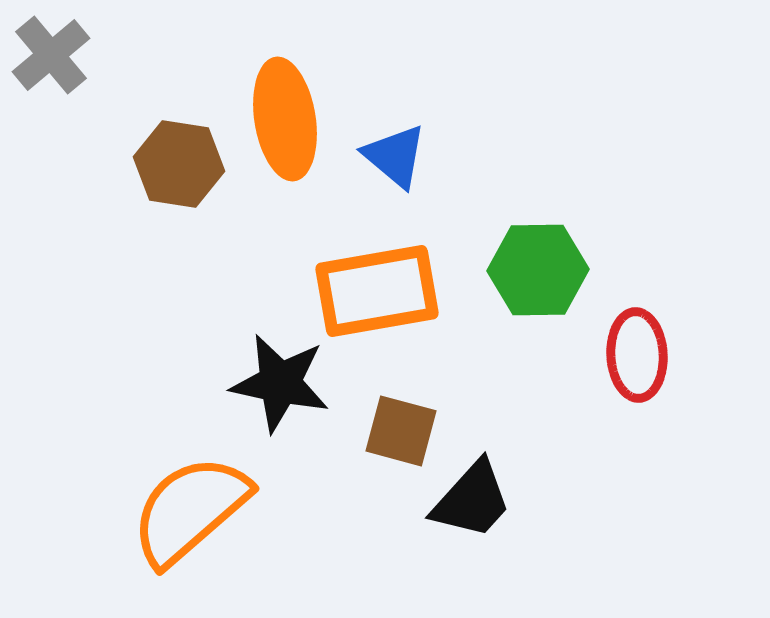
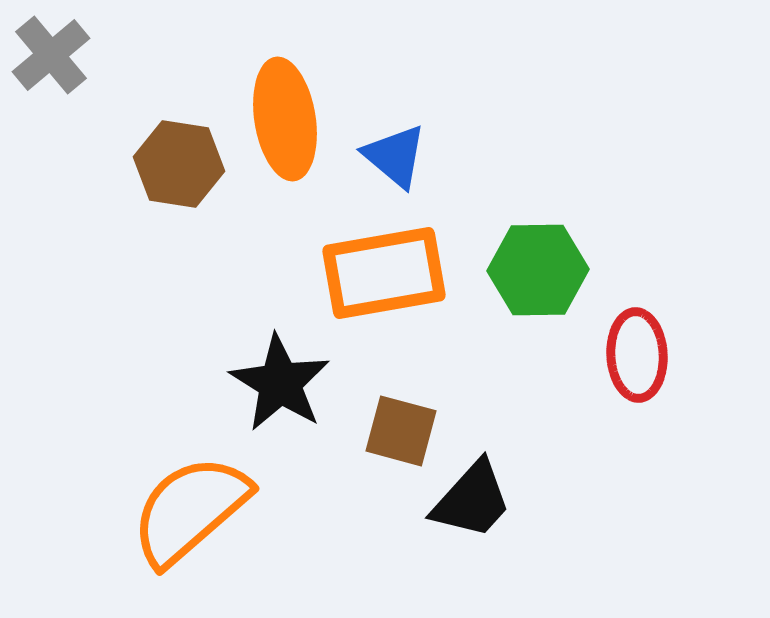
orange rectangle: moved 7 px right, 18 px up
black star: rotated 20 degrees clockwise
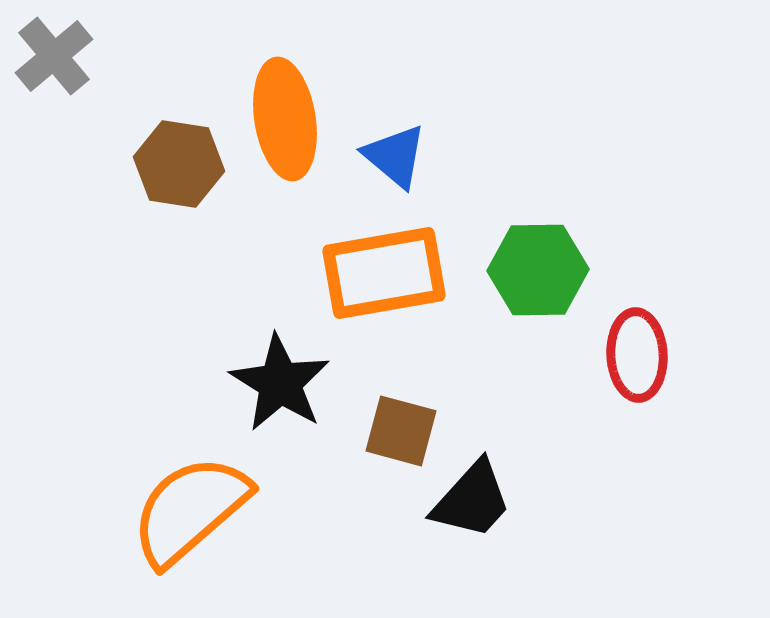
gray cross: moved 3 px right, 1 px down
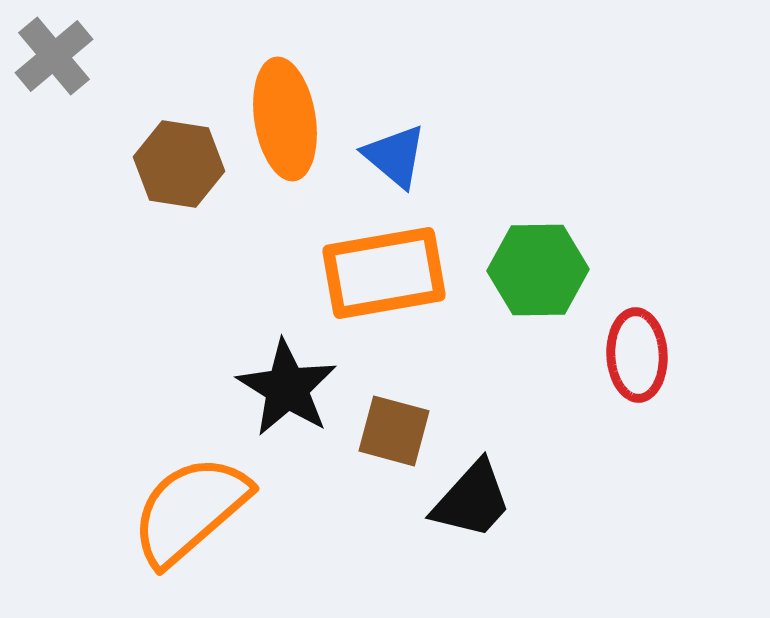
black star: moved 7 px right, 5 px down
brown square: moved 7 px left
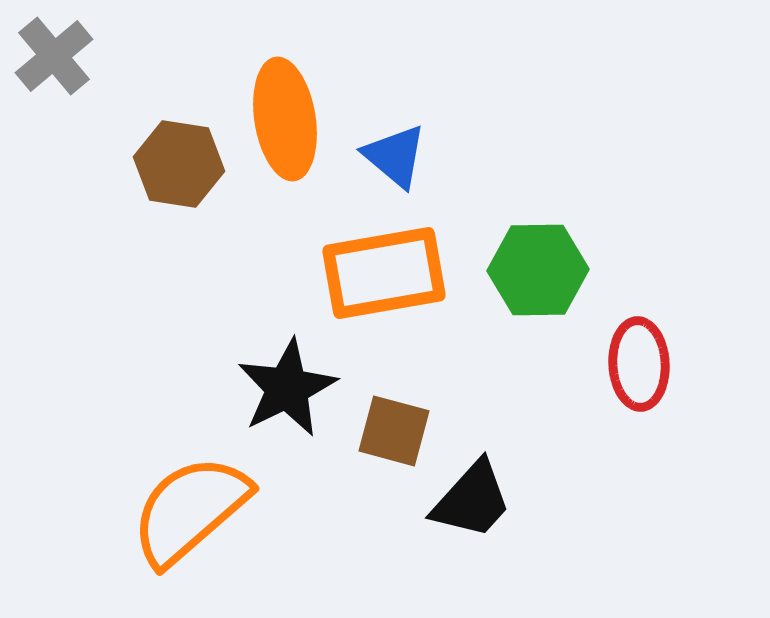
red ellipse: moved 2 px right, 9 px down
black star: rotated 14 degrees clockwise
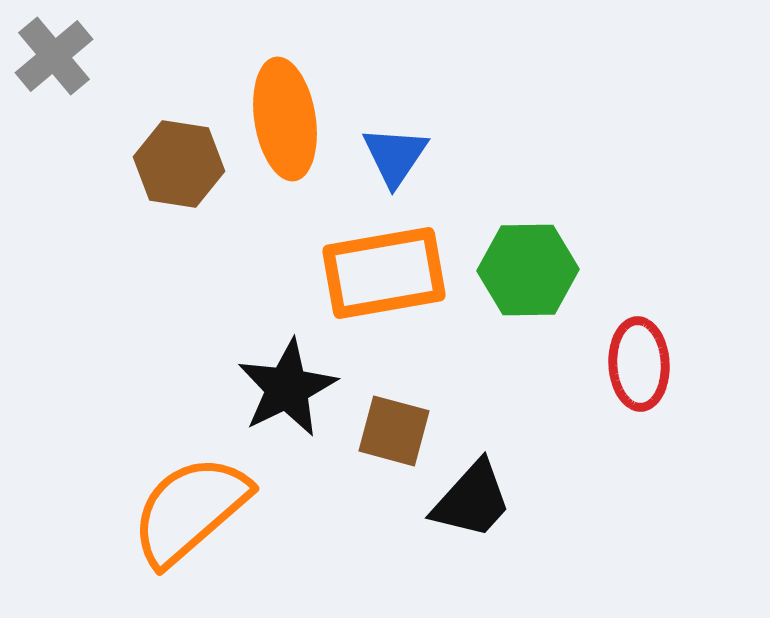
blue triangle: rotated 24 degrees clockwise
green hexagon: moved 10 px left
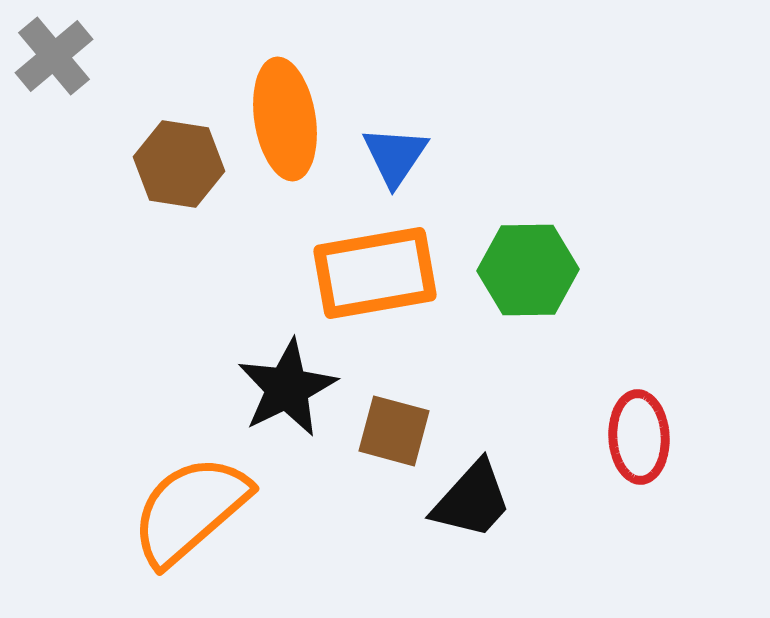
orange rectangle: moved 9 px left
red ellipse: moved 73 px down
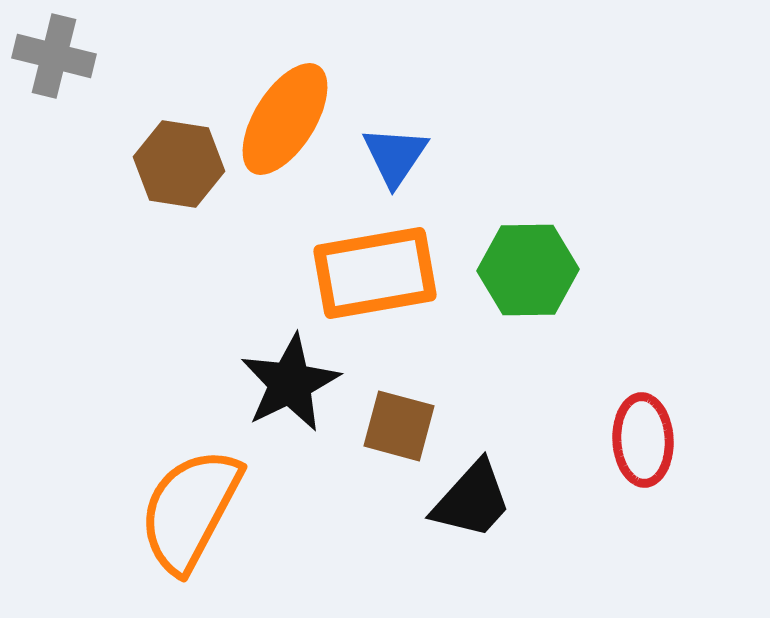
gray cross: rotated 36 degrees counterclockwise
orange ellipse: rotated 41 degrees clockwise
black star: moved 3 px right, 5 px up
brown square: moved 5 px right, 5 px up
red ellipse: moved 4 px right, 3 px down
orange semicircle: rotated 21 degrees counterclockwise
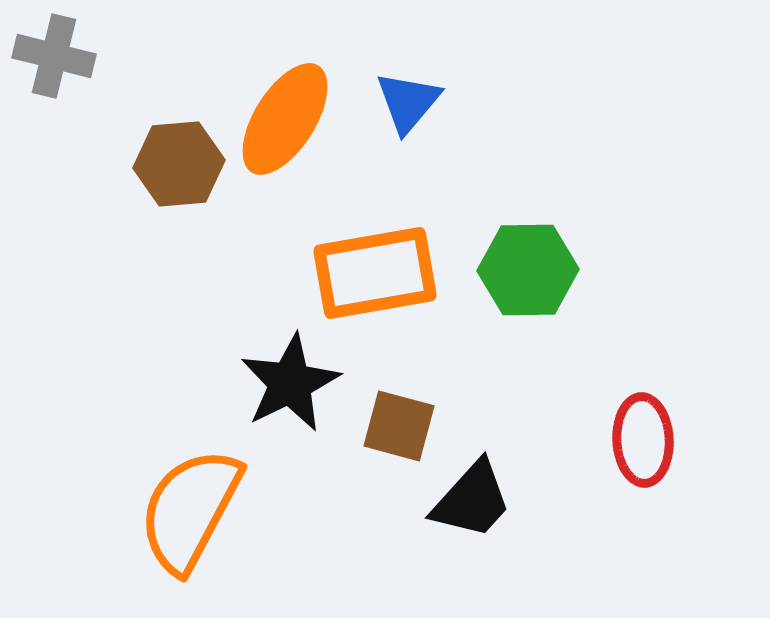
blue triangle: moved 13 px right, 54 px up; rotated 6 degrees clockwise
brown hexagon: rotated 14 degrees counterclockwise
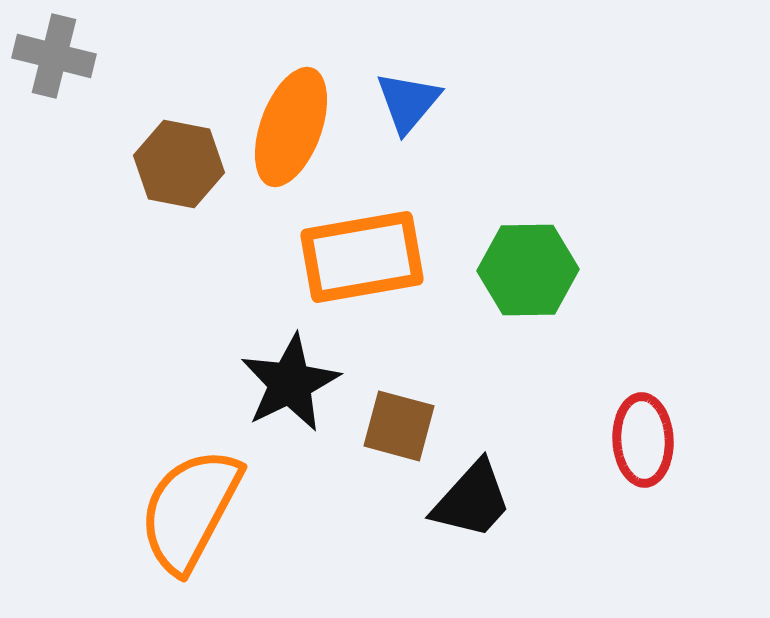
orange ellipse: moved 6 px right, 8 px down; rotated 12 degrees counterclockwise
brown hexagon: rotated 16 degrees clockwise
orange rectangle: moved 13 px left, 16 px up
